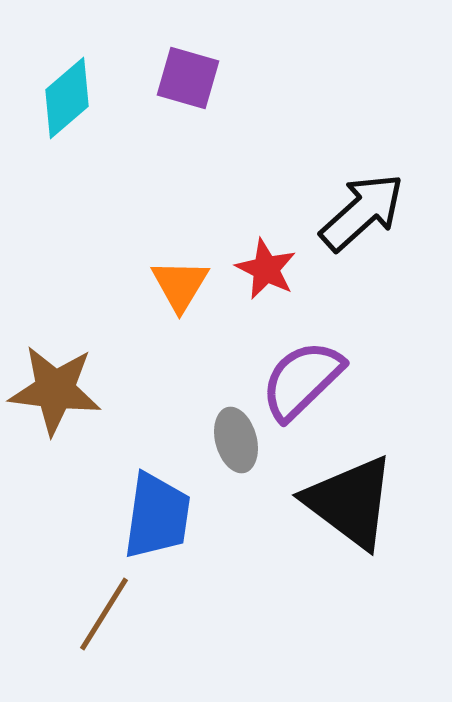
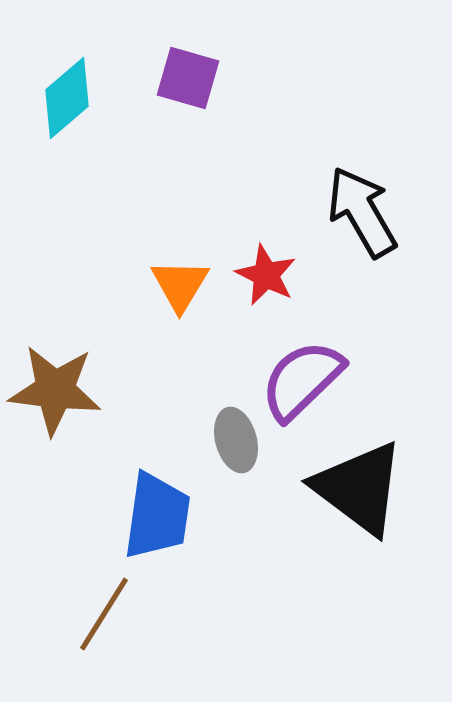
black arrow: rotated 78 degrees counterclockwise
red star: moved 6 px down
black triangle: moved 9 px right, 14 px up
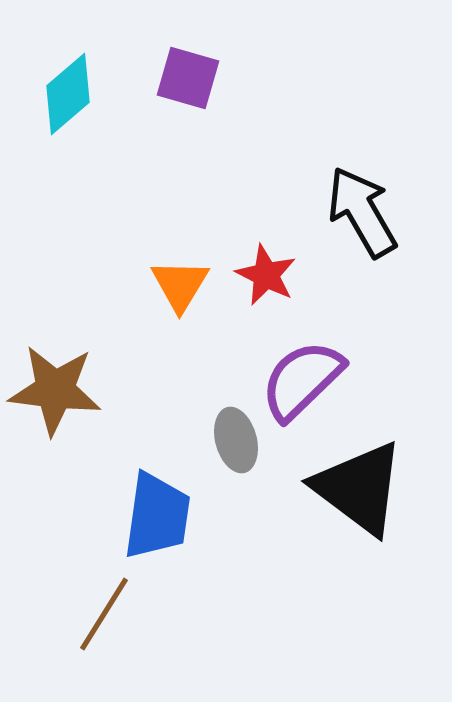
cyan diamond: moved 1 px right, 4 px up
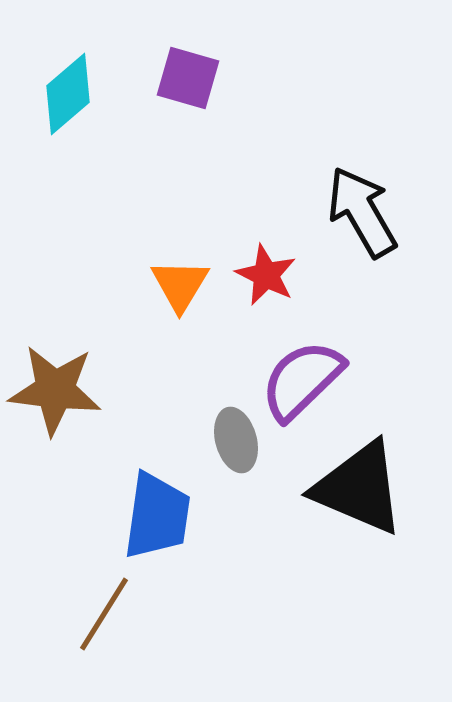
black triangle: rotated 14 degrees counterclockwise
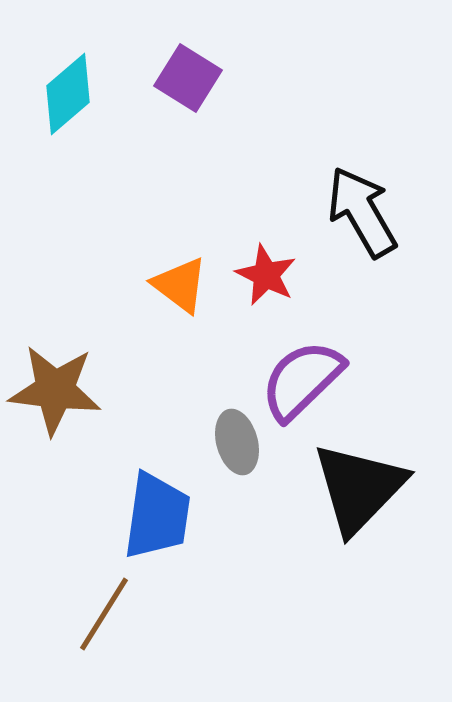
purple square: rotated 16 degrees clockwise
orange triangle: rotated 24 degrees counterclockwise
gray ellipse: moved 1 px right, 2 px down
black triangle: rotated 51 degrees clockwise
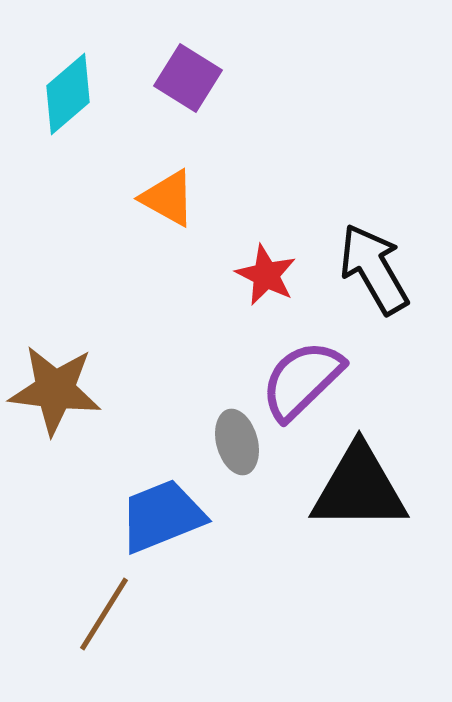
black arrow: moved 12 px right, 57 px down
orange triangle: moved 12 px left, 87 px up; rotated 8 degrees counterclockwise
black triangle: rotated 46 degrees clockwise
blue trapezoid: moved 5 px right; rotated 120 degrees counterclockwise
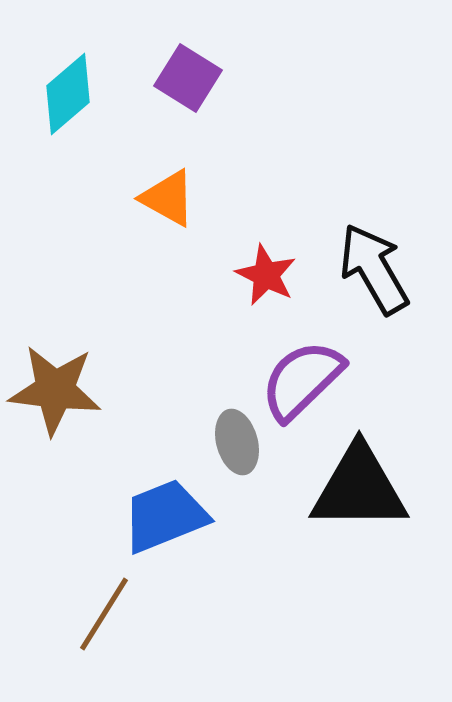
blue trapezoid: moved 3 px right
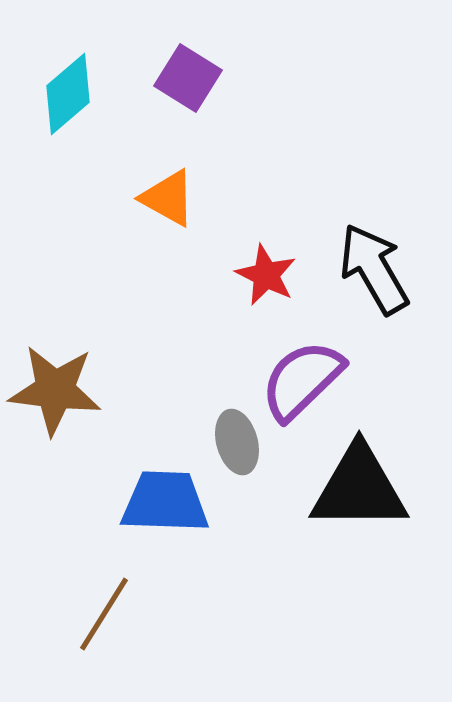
blue trapezoid: moved 14 px up; rotated 24 degrees clockwise
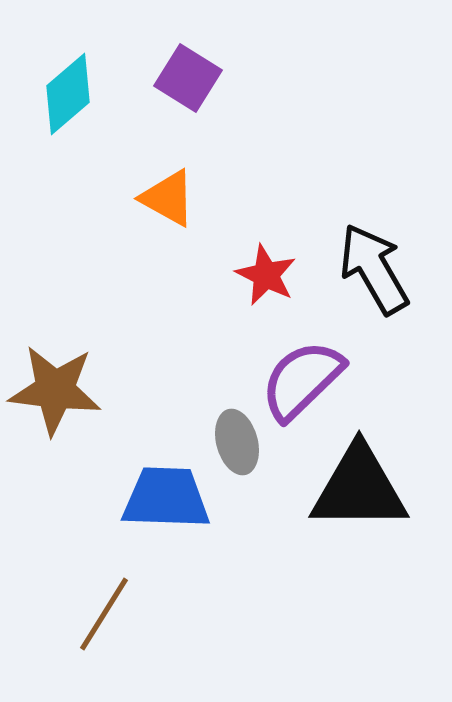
blue trapezoid: moved 1 px right, 4 px up
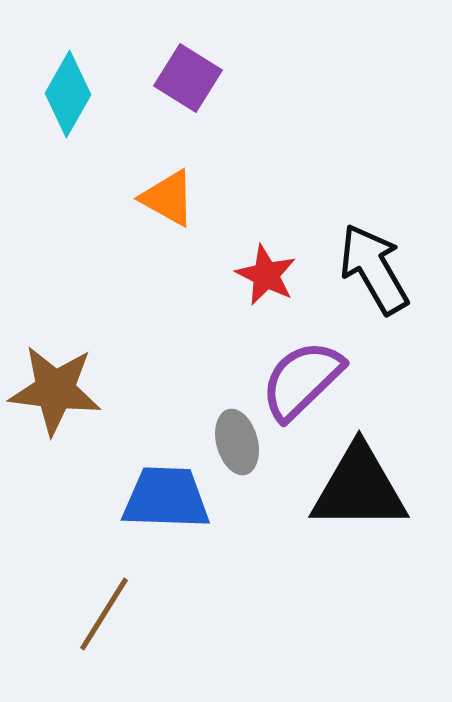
cyan diamond: rotated 20 degrees counterclockwise
